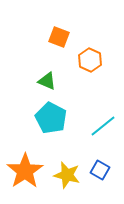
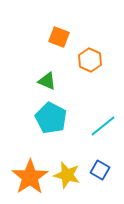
orange star: moved 5 px right, 6 px down
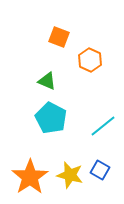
yellow star: moved 3 px right
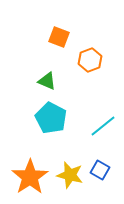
orange hexagon: rotated 15 degrees clockwise
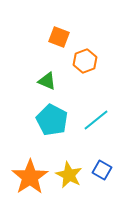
orange hexagon: moved 5 px left, 1 px down
cyan pentagon: moved 1 px right, 2 px down
cyan line: moved 7 px left, 6 px up
blue square: moved 2 px right
yellow star: moved 1 px left; rotated 12 degrees clockwise
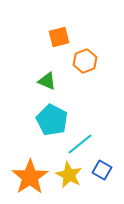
orange square: rotated 35 degrees counterclockwise
cyan line: moved 16 px left, 24 px down
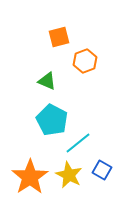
cyan line: moved 2 px left, 1 px up
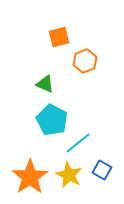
green triangle: moved 2 px left, 3 px down
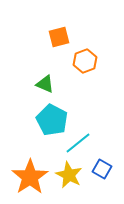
blue square: moved 1 px up
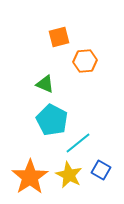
orange hexagon: rotated 15 degrees clockwise
blue square: moved 1 px left, 1 px down
